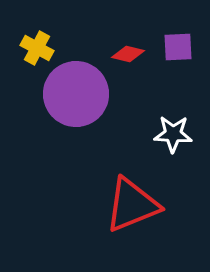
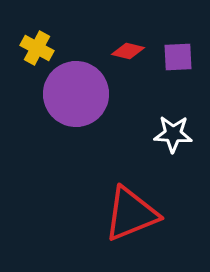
purple square: moved 10 px down
red diamond: moved 3 px up
red triangle: moved 1 px left, 9 px down
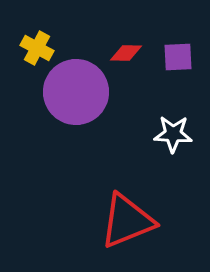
red diamond: moved 2 px left, 2 px down; rotated 12 degrees counterclockwise
purple circle: moved 2 px up
red triangle: moved 4 px left, 7 px down
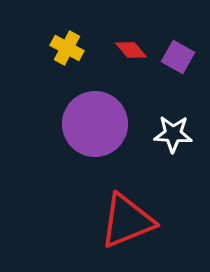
yellow cross: moved 30 px right
red diamond: moved 5 px right, 3 px up; rotated 48 degrees clockwise
purple square: rotated 32 degrees clockwise
purple circle: moved 19 px right, 32 px down
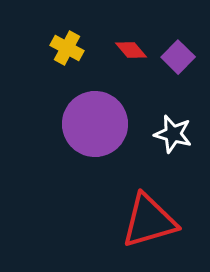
purple square: rotated 16 degrees clockwise
white star: rotated 12 degrees clockwise
red triangle: moved 22 px right; rotated 6 degrees clockwise
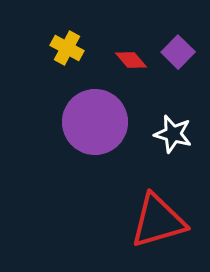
red diamond: moved 10 px down
purple square: moved 5 px up
purple circle: moved 2 px up
red triangle: moved 9 px right
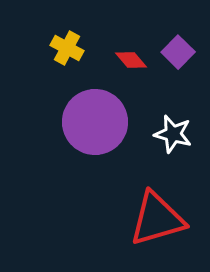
red triangle: moved 1 px left, 2 px up
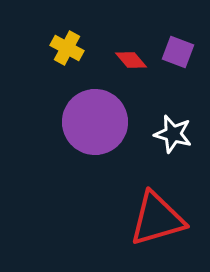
purple square: rotated 24 degrees counterclockwise
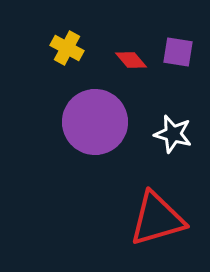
purple square: rotated 12 degrees counterclockwise
